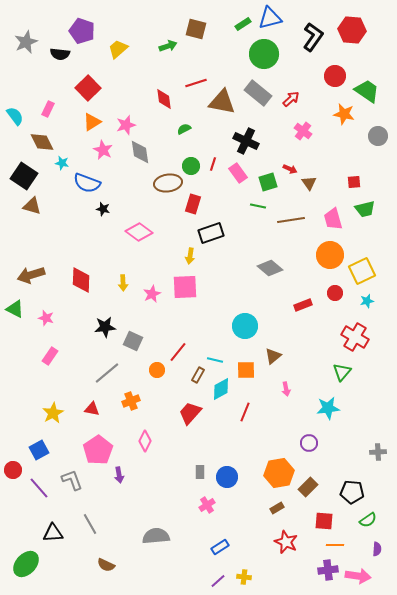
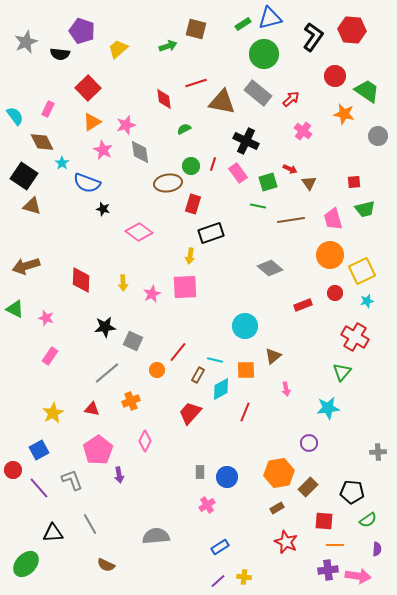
cyan star at (62, 163): rotated 24 degrees clockwise
brown arrow at (31, 275): moved 5 px left, 9 px up
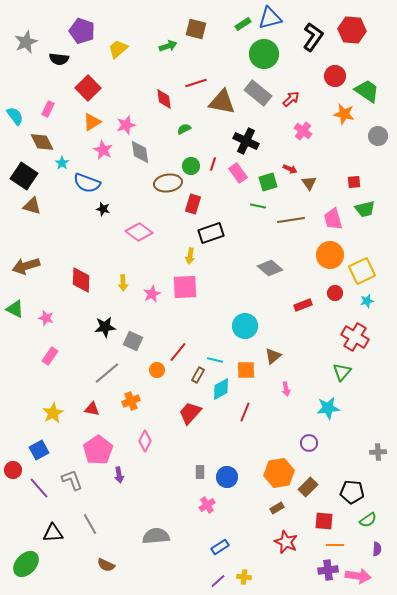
black semicircle at (60, 54): moved 1 px left, 5 px down
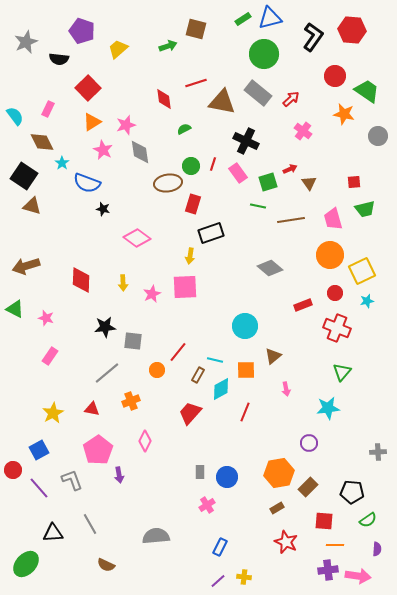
green rectangle at (243, 24): moved 5 px up
red arrow at (290, 169): rotated 48 degrees counterclockwise
pink diamond at (139, 232): moved 2 px left, 6 px down
red cross at (355, 337): moved 18 px left, 9 px up; rotated 8 degrees counterclockwise
gray square at (133, 341): rotated 18 degrees counterclockwise
blue rectangle at (220, 547): rotated 30 degrees counterclockwise
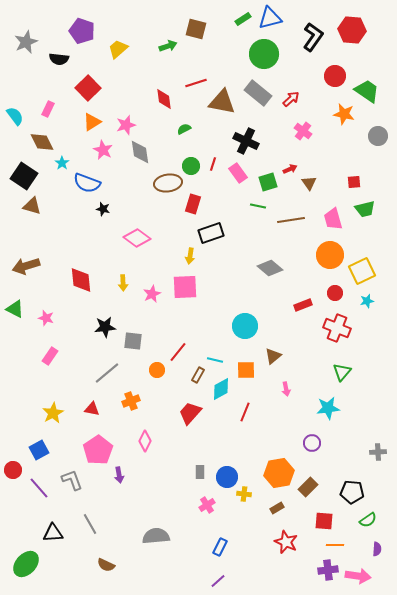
red diamond at (81, 280): rotated 8 degrees counterclockwise
purple circle at (309, 443): moved 3 px right
yellow cross at (244, 577): moved 83 px up
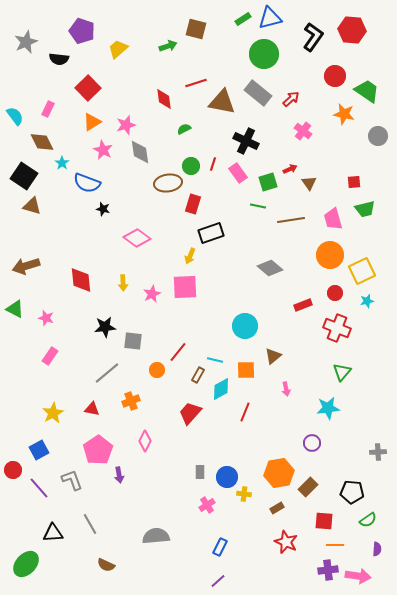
yellow arrow at (190, 256): rotated 14 degrees clockwise
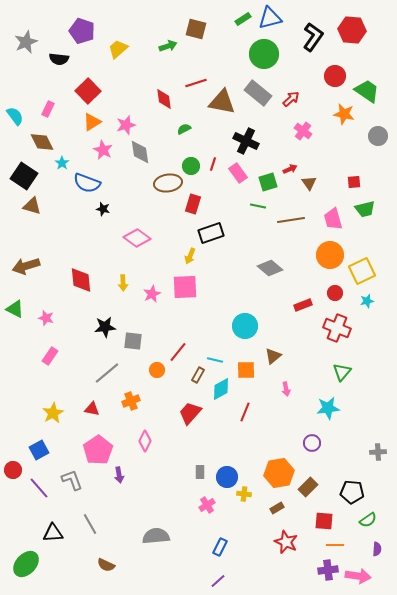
red square at (88, 88): moved 3 px down
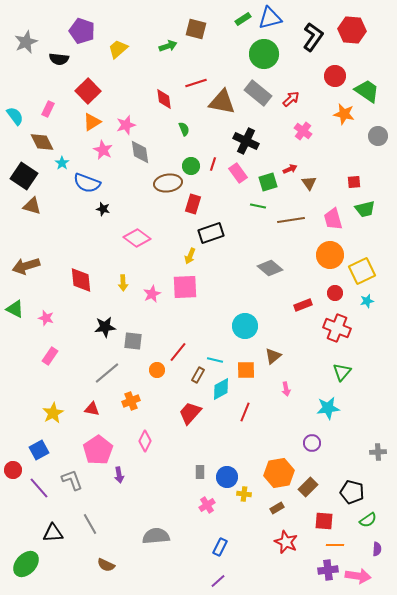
green semicircle at (184, 129): rotated 96 degrees clockwise
black pentagon at (352, 492): rotated 10 degrees clockwise
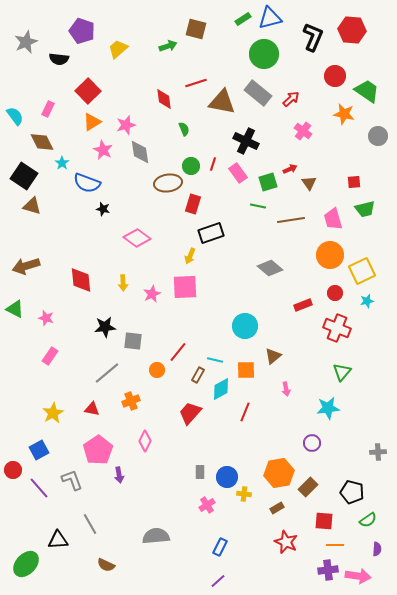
black L-shape at (313, 37): rotated 12 degrees counterclockwise
black triangle at (53, 533): moved 5 px right, 7 px down
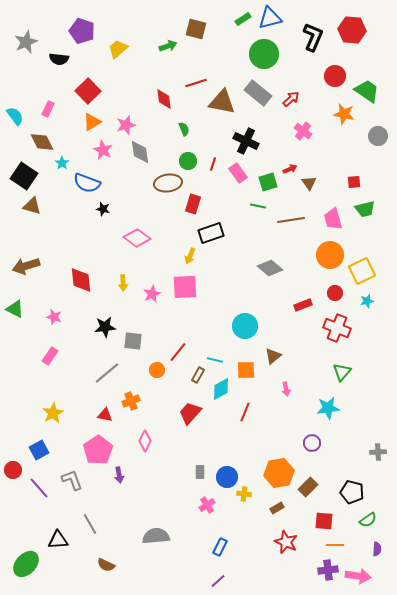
green circle at (191, 166): moved 3 px left, 5 px up
pink star at (46, 318): moved 8 px right, 1 px up
red triangle at (92, 409): moved 13 px right, 6 px down
